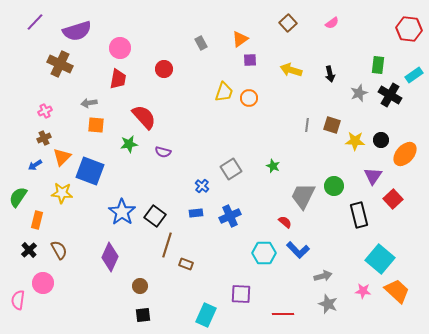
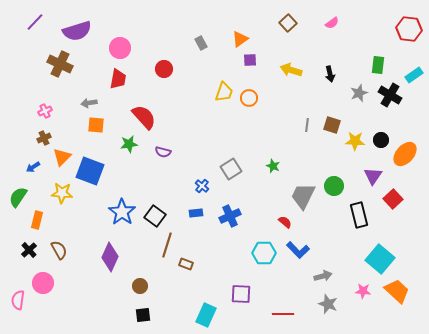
blue arrow at (35, 165): moved 2 px left, 2 px down
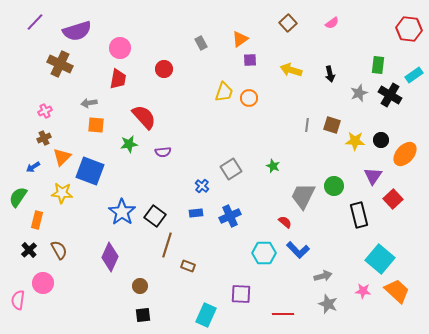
purple semicircle at (163, 152): rotated 21 degrees counterclockwise
brown rectangle at (186, 264): moved 2 px right, 2 px down
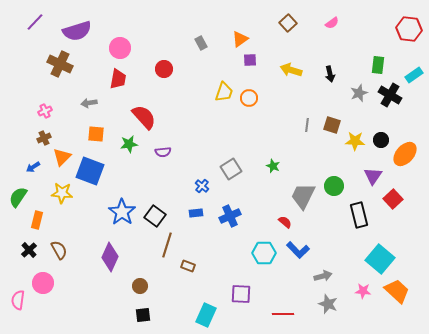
orange square at (96, 125): moved 9 px down
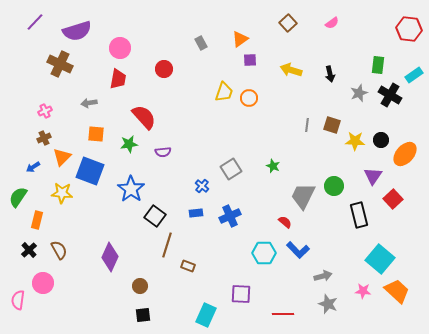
blue star at (122, 212): moved 9 px right, 23 px up
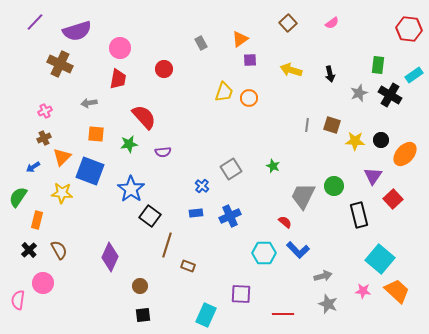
black square at (155, 216): moved 5 px left
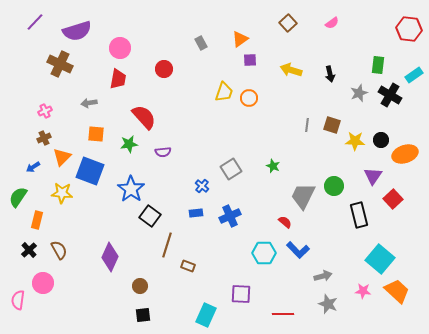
orange ellipse at (405, 154): rotated 30 degrees clockwise
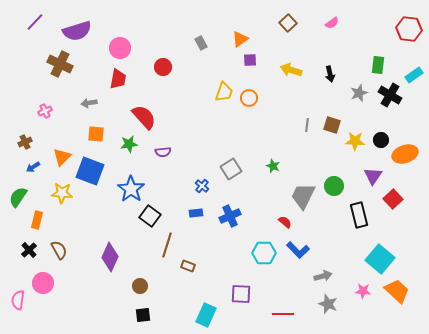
red circle at (164, 69): moved 1 px left, 2 px up
brown cross at (44, 138): moved 19 px left, 4 px down
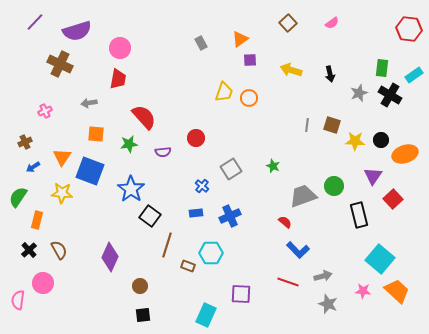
green rectangle at (378, 65): moved 4 px right, 3 px down
red circle at (163, 67): moved 33 px right, 71 px down
orange triangle at (62, 157): rotated 12 degrees counterclockwise
gray trapezoid at (303, 196): rotated 44 degrees clockwise
cyan hexagon at (264, 253): moved 53 px left
red line at (283, 314): moved 5 px right, 32 px up; rotated 20 degrees clockwise
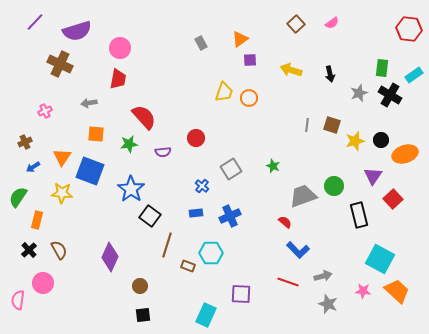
brown square at (288, 23): moved 8 px right, 1 px down
yellow star at (355, 141): rotated 18 degrees counterclockwise
cyan square at (380, 259): rotated 12 degrees counterclockwise
